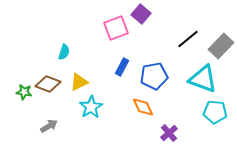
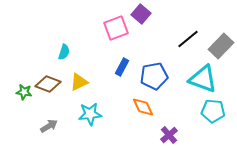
cyan star: moved 1 px left, 7 px down; rotated 25 degrees clockwise
cyan pentagon: moved 2 px left, 1 px up
purple cross: moved 2 px down
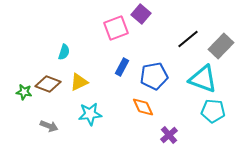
gray arrow: rotated 54 degrees clockwise
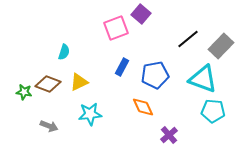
blue pentagon: moved 1 px right, 1 px up
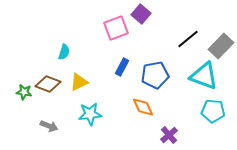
cyan triangle: moved 1 px right, 3 px up
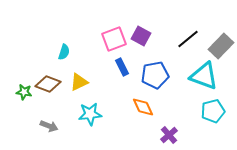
purple square: moved 22 px down; rotated 12 degrees counterclockwise
pink square: moved 2 px left, 11 px down
blue rectangle: rotated 54 degrees counterclockwise
cyan pentagon: rotated 20 degrees counterclockwise
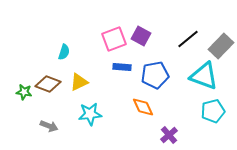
blue rectangle: rotated 60 degrees counterclockwise
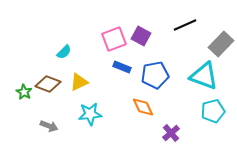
black line: moved 3 px left, 14 px up; rotated 15 degrees clockwise
gray rectangle: moved 2 px up
cyan semicircle: rotated 28 degrees clockwise
blue rectangle: rotated 18 degrees clockwise
green star: rotated 21 degrees clockwise
purple cross: moved 2 px right, 2 px up
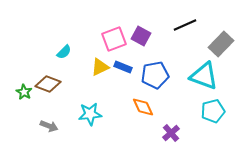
blue rectangle: moved 1 px right
yellow triangle: moved 21 px right, 15 px up
